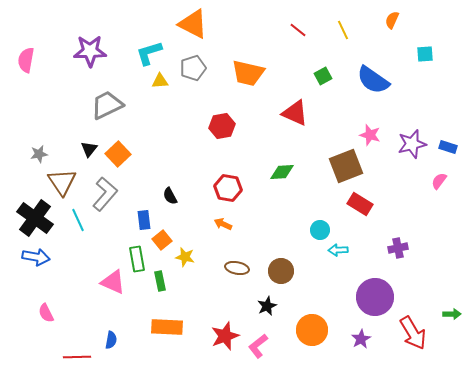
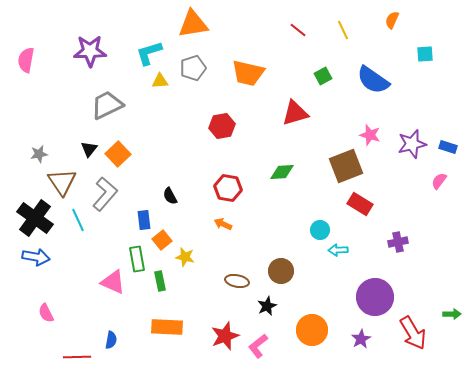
orange triangle at (193, 24): rotated 36 degrees counterclockwise
red triangle at (295, 113): rotated 40 degrees counterclockwise
purple cross at (398, 248): moved 6 px up
brown ellipse at (237, 268): moved 13 px down
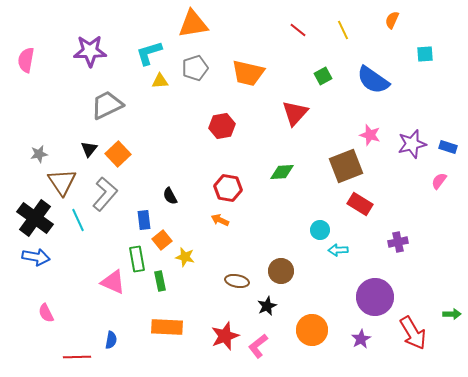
gray pentagon at (193, 68): moved 2 px right
red triangle at (295, 113): rotated 32 degrees counterclockwise
orange arrow at (223, 224): moved 3 px left, 4 px up
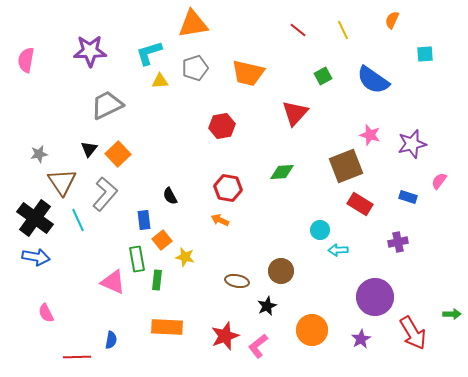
blue rectangle at (448, 147): moved 40 px left, 50 px down
green rectangle at (160, 281): moved 3 px left, 1 px up; rotated 18 degrees clockwise
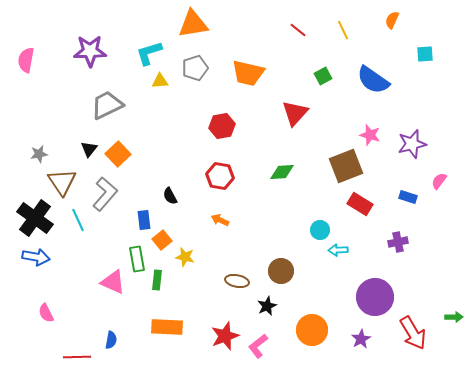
red hexagon at (228, 188): moved 8 px left, 12 px up
green arrow at (452, 314): moved 2 px right, 3 px down
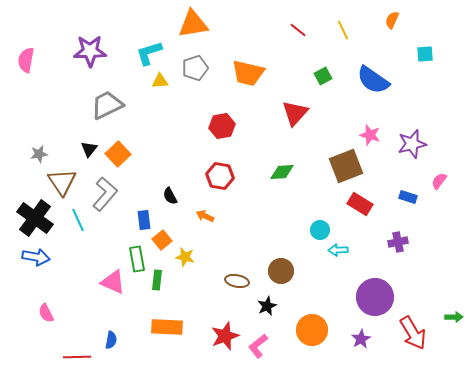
orange arrow at (220, 220): moved 15 px left, 4 px up
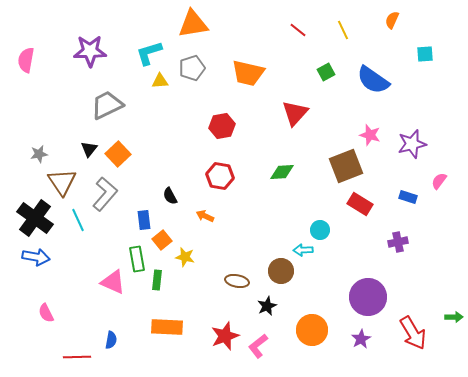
gray pentagon at (195, 68): moved 3 px left
green square at (323, 76): moved 3 px right, 4 px up
cyan arrow at (338, 250): moved 35 px left
purple circle at (375, 297): moved 7 px left
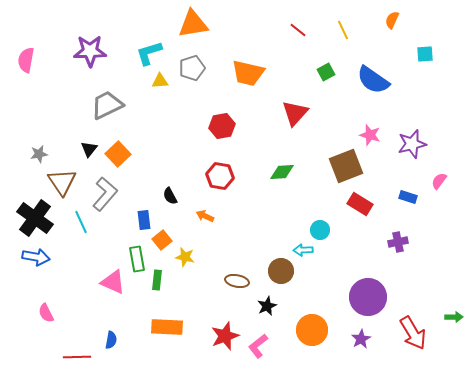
cyan line at (78, 220): moved 3 px right, 2 px down
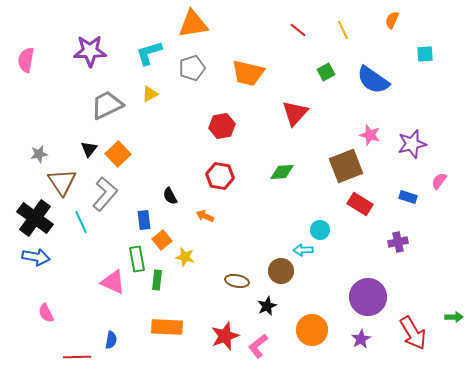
yellow triangle at (160, 81): moved 10 px left, 13 px down; rotated 24 degrees counterclockwise
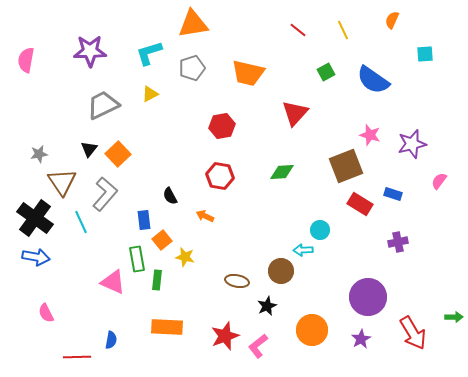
gray trapezoid at (107, 105): moved 4 px left
blue rectangle at (408, 197): moved 15 px left, 3 px up
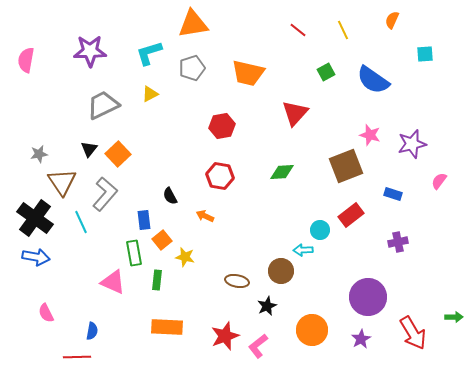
red rectangle at (360, 204): moved 9 px left, 11 px down; rotated 70 degrees counterclockwise
green rectangle at (137, 259): moved 3 px left, 6 px up
blue semicircle at (111, 340): moved 19 px left, 9 px up
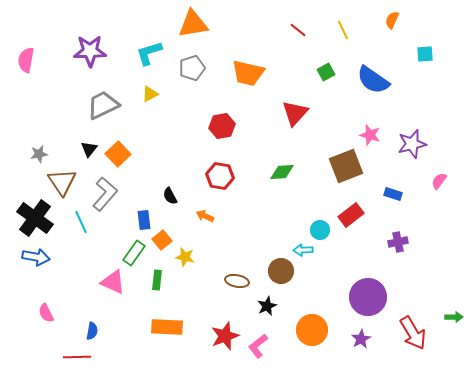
green rectangle at (134, 253): rotated 45 degrees clockwise
